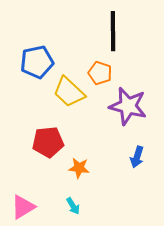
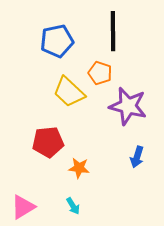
blue pentagon: moved 20 px right, 21 px up
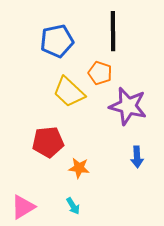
blue arrow: rotated 20 degrees counterclockwise
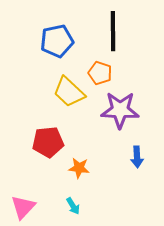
purple star: moved 8 px left, 4 px down; rotated 12 degrees counterclockwise
pink triangle: rotated 16 degrees counterclockwise
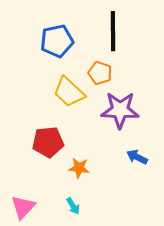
blue arrow: rotated 120 degrees clockwise
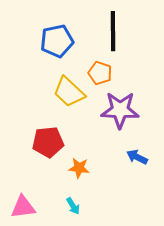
pink triangle: rotated 40 degrees clockwise
